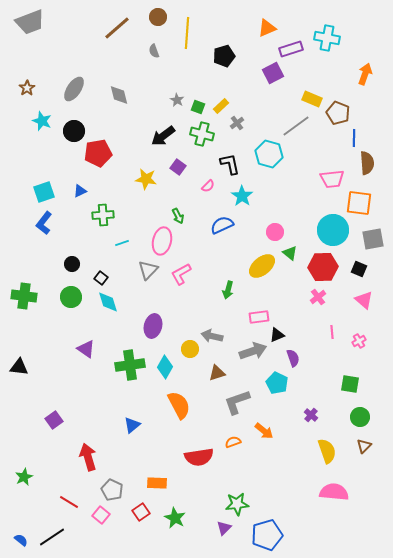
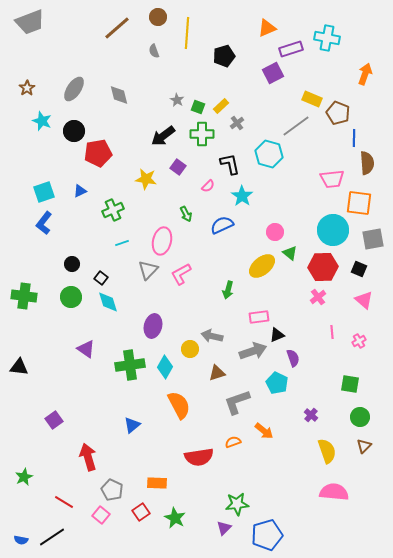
green cross at (202, 134): rotated 15 degrees counterclockwise
green cross at (103, 215): moved 10 px right, 5 px up; rotated 20 degrees counterclockwise
green arrow at (178, 216): moved 8 px right, 2 px up
red line at (69, 502): moved 5 px left
blue semicircle at (21, 540): rotated 152 degrees clockwise
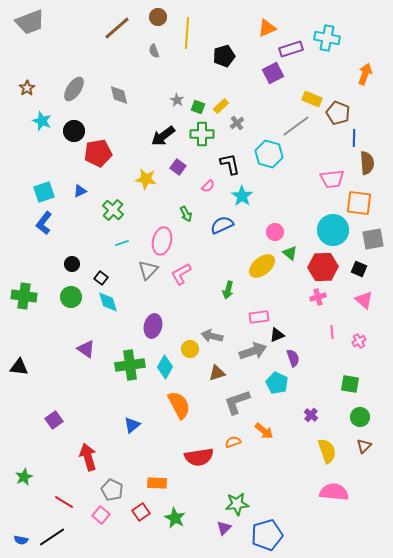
green cross at (113, 210): rotated 25 degrees counterclockwise
pink cross at (318, 297): rotated 21 degrees clockwise
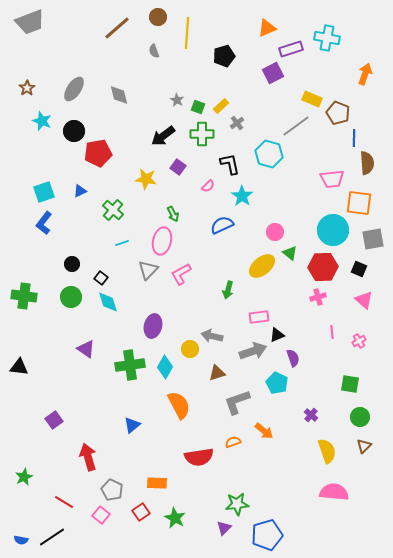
green arrow at (186, 214): moved 13 px left
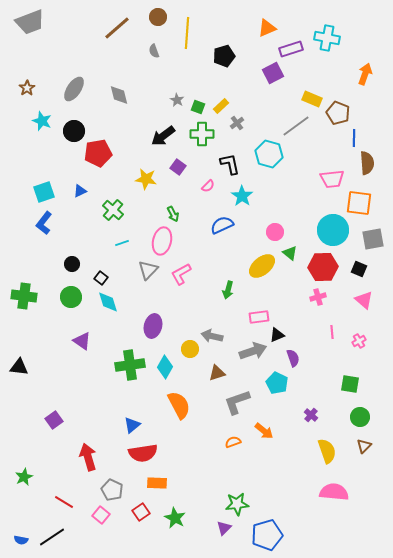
purple triangle at (86, 349): moved 4 px left, 8 px up
red semicircle at (199, 457): moved 56 px left, 4 px up
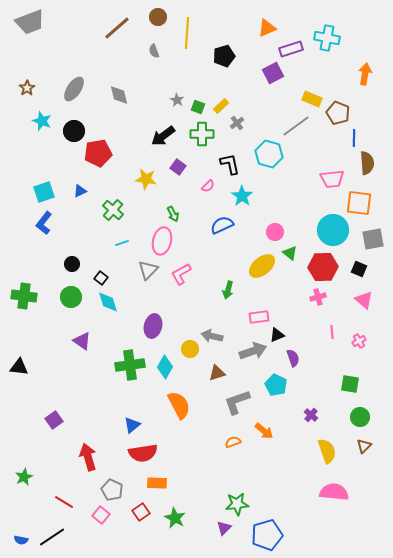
orange arrow at (365, 74): rotated 10 degrees counterclockwise
cyan pentagon at (277, 383): moved 1 px left, 2 px down
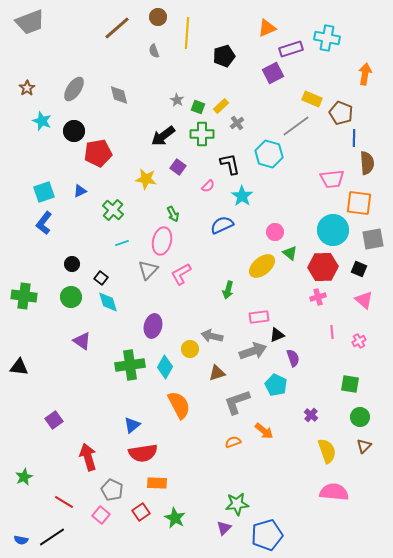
brown pentagon at (338, 113): moved 3 px right
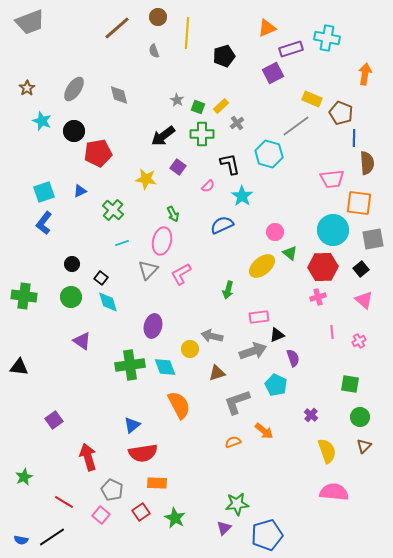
black square at (359, 269): moved 2 px right; rotated 28 degrees clockwise
cyan diamond at (165, 367): rotated 50 degrees counterclockwise
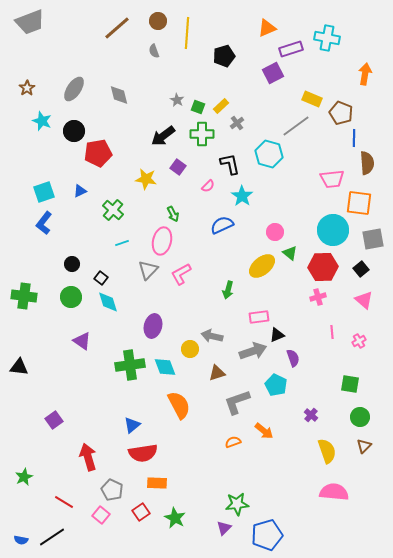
brown circle at (158, 17): moved 4 px down
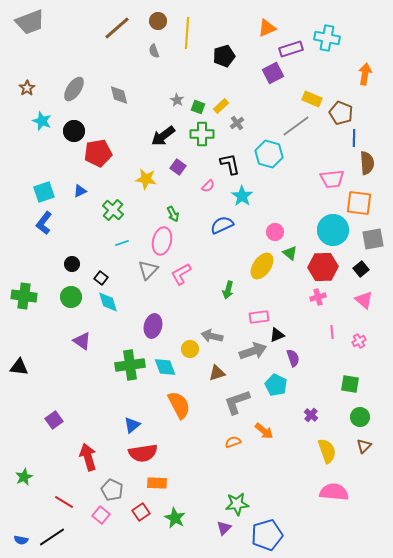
yellow ellipse at (262, 266): rotated 16 degrees counterclockwise
